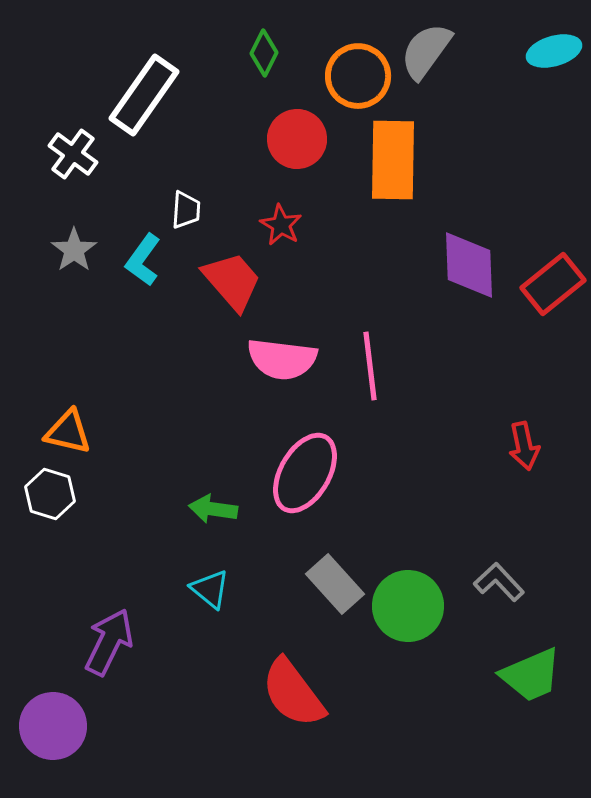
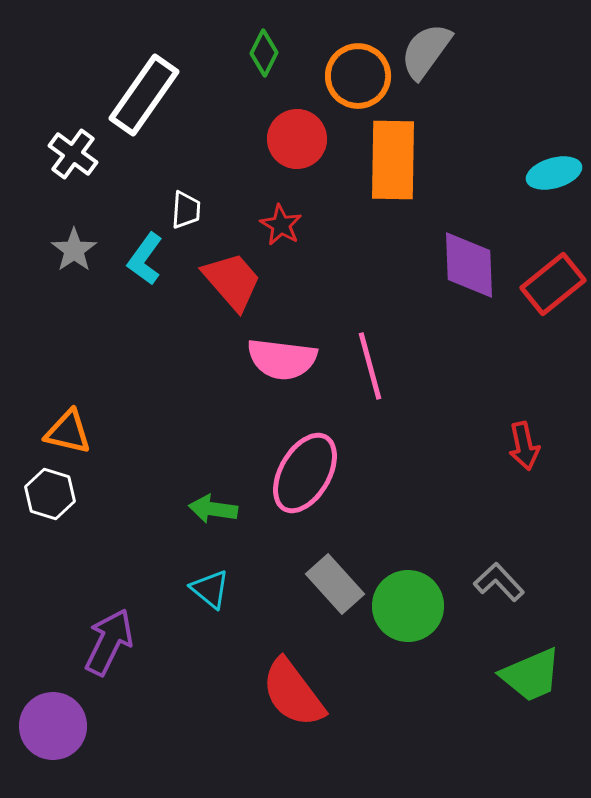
cyan ellipse: moved 122 px down
cyan L-shape: moved 2 px right, 1 px up
pink line: rotated 8 degrees counterclockwise
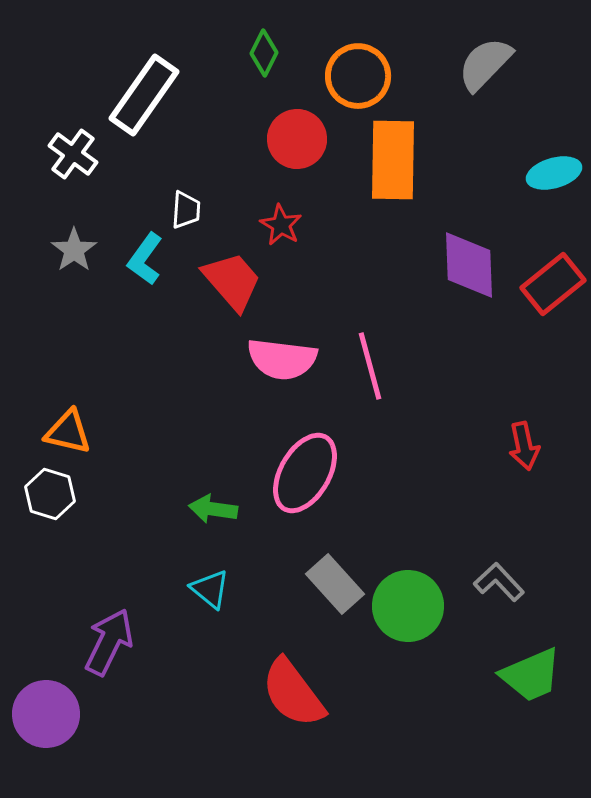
gray semicircle: moved 59 px right, 13 px down; rotated 8 degrees clockwise
purple circle: moved 7 px left, 12 px up
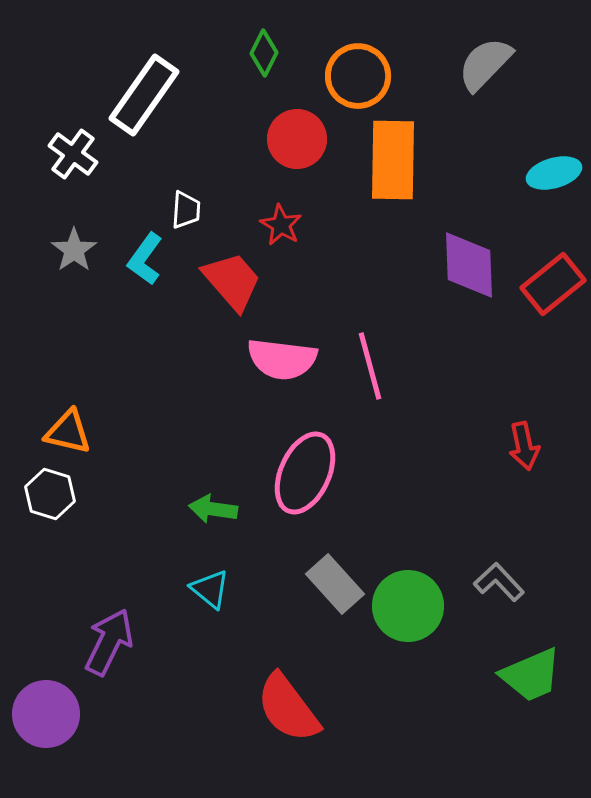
pink ellipse: rotated 6 degrees counterclockwise
red semicircle: moved 5 px left, 15 px down
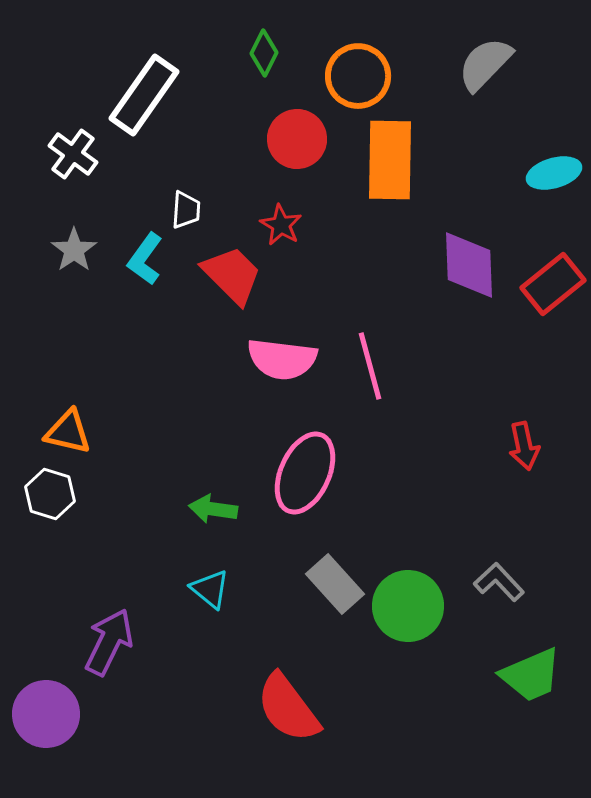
orange rectangle: moved 3 px left
red trapezoid: moved 6 px up; rotated 4 degrees counterclockwise
